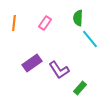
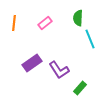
pink rectangle: rotated 16 degrees clockwise
cyan line: rotated 18 degrees clockwise
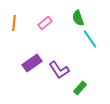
green semicircle: rotated 21 degrees counterclockwise
cyan line: rotated 12 degrees counterclockwise
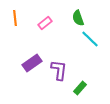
orange line: moved 1 px right, 5 px up; rotated 14 degrees counterclockwise
cyan line: rotated 12 degrees counterclockwise
purple L-shape: rotated 140 degrees counterclockwise
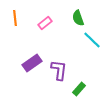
cyan line: moved 2 px right, 1 px down
green rectangle: moved 1 px left, 1 px down
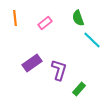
purple L-shape: rotated 10 degrees clockwise
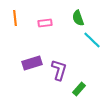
pink rectangle: rotated 32 degrees clockwise
purple rectangle: rotated 18 degrees clockwise
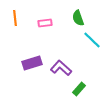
purple L-shape: moved 2 px right, 2 px up; rotated 65 degrees counterclockwise
